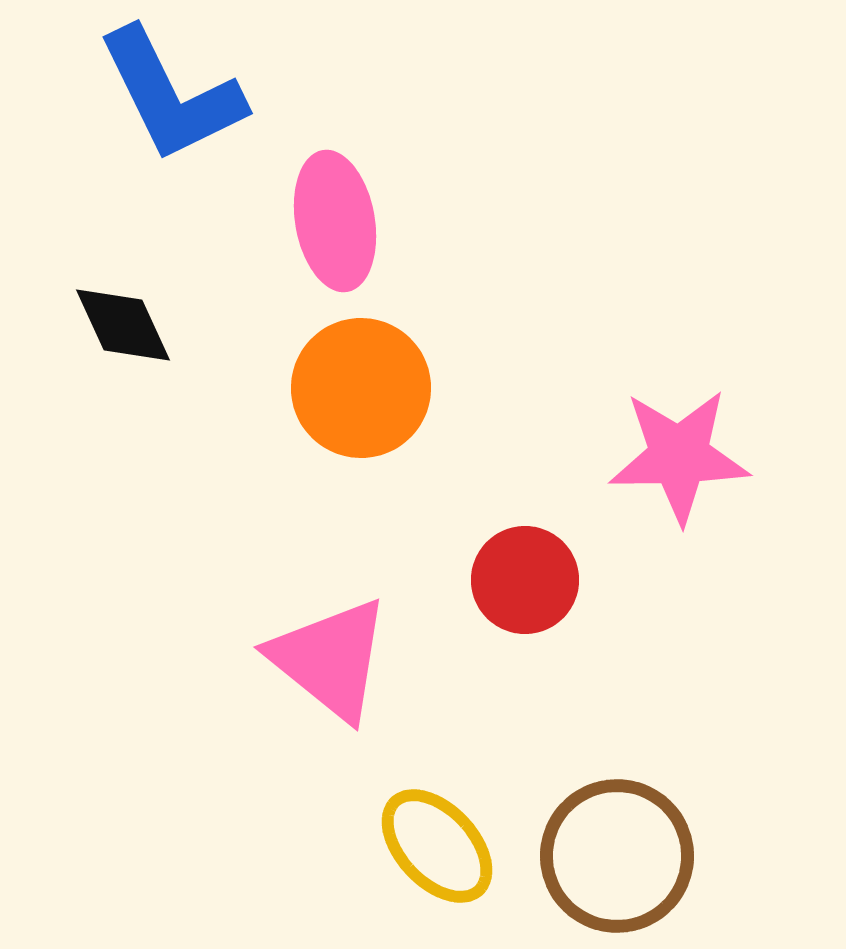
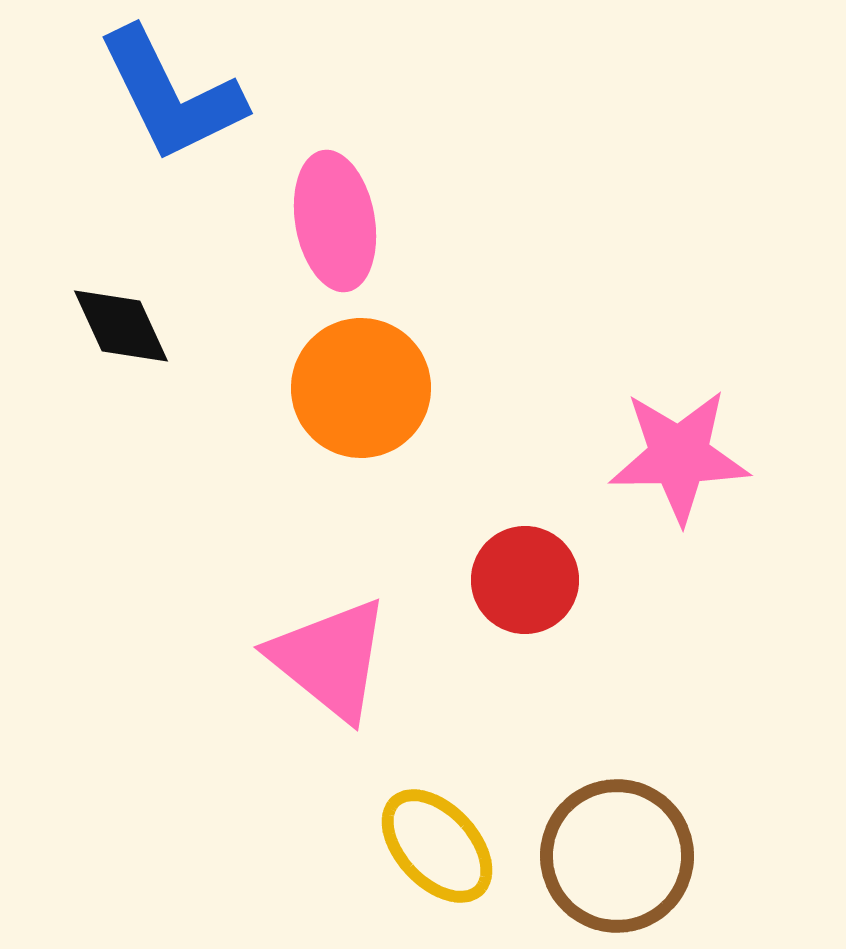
black diamond: moved 2 px left, 1 px down
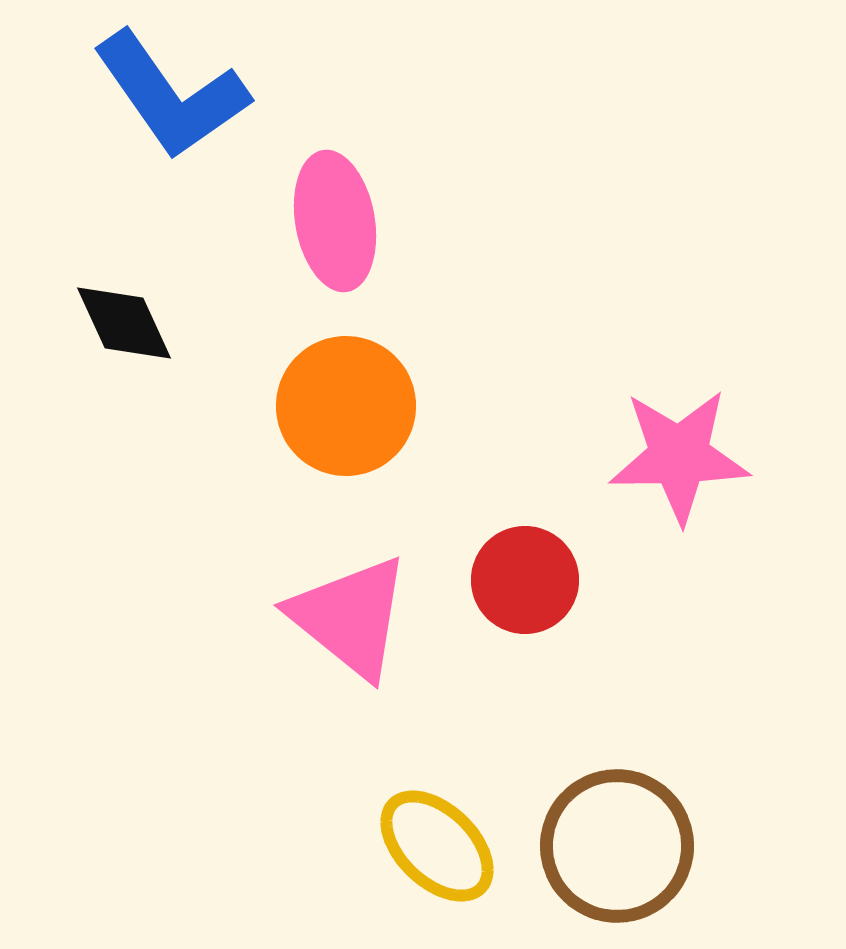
blue L-shape: rotated 9 degrees counterclockwise
black diamond: moved 3 px right, 3 px up
orange circle: moved 15 px left, 18 px down
pink triangle: moved 20 px right, 42 px up
yellow ellipse: rotated 3 degrees counterclockwise
brown circle: moved 10 px up
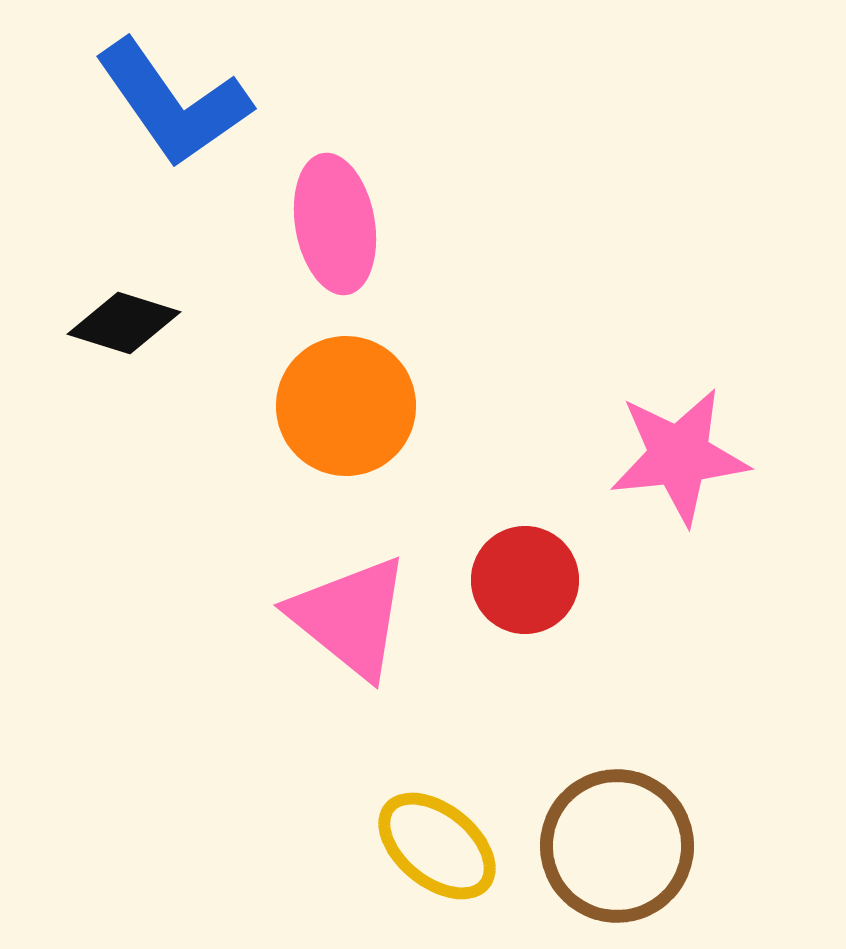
blue L-shape: moved 2 px right, 8 px down
pink ellipse: moved 3 px down
black diamond: rotated 48 degrees counterclockwise
pink star: rotated 5 degrees counterclockwise
yellow ellipse: rotated 5 degrees counterclockwise
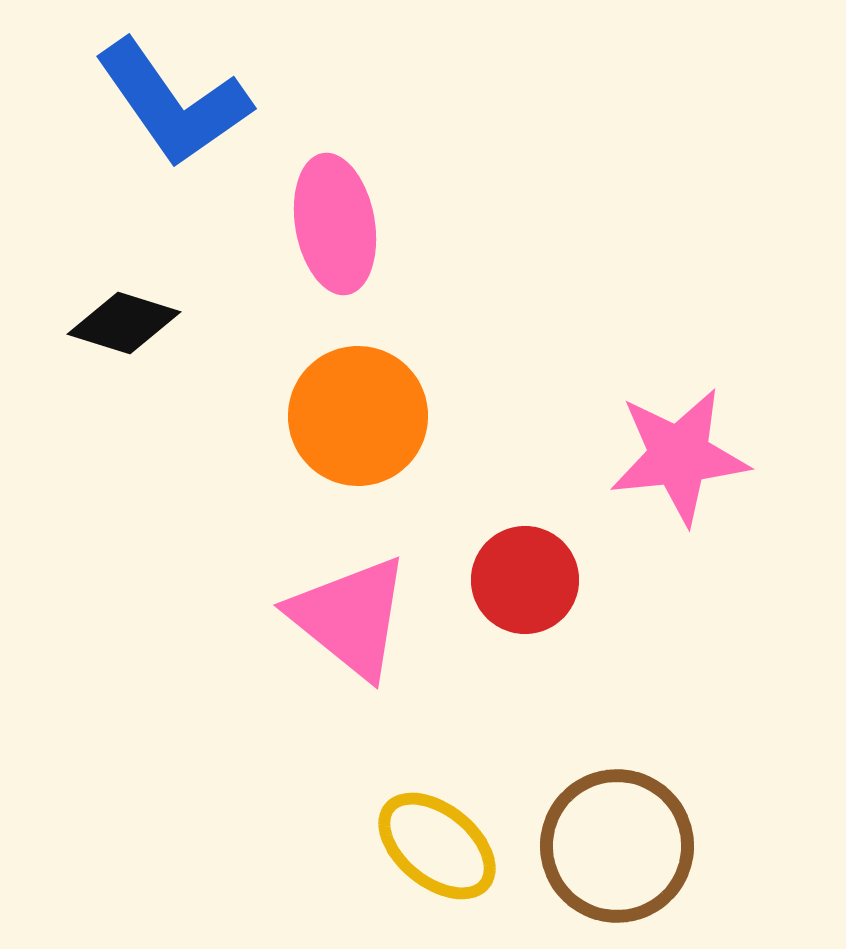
orange circle: moved 12 px right, 10 px down
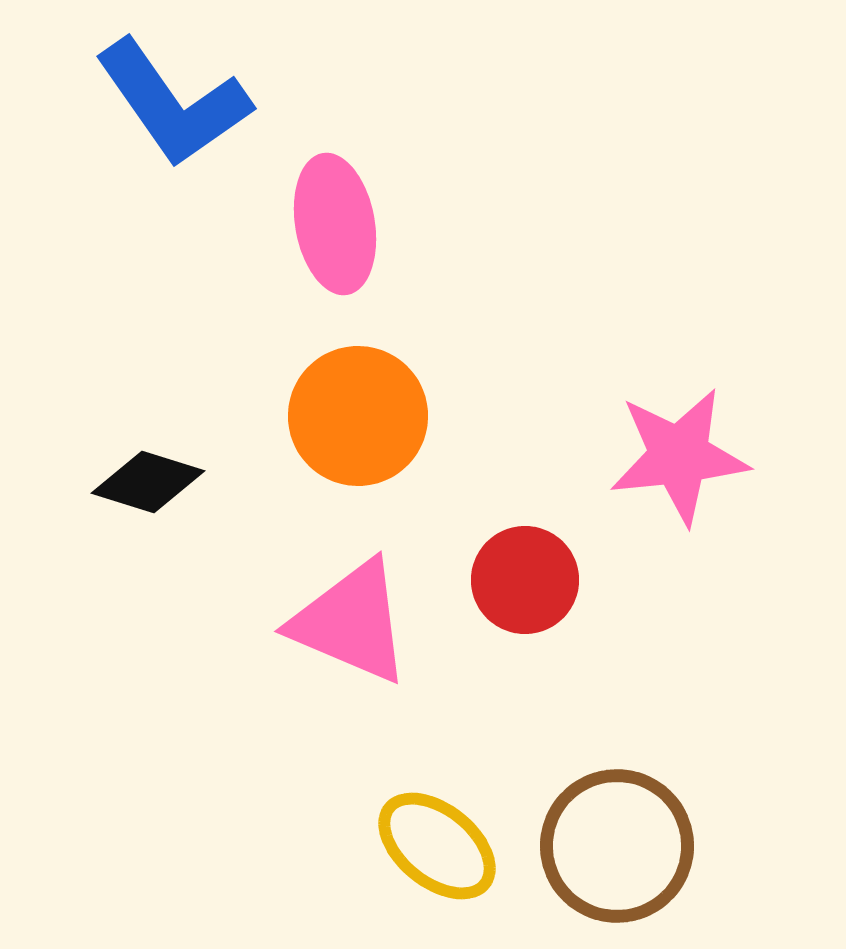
black diamond: moved 24 px right, 159 px down
pink triangle: moved 1 px right, 5 px down; rotated 16 degrees counterclockwise
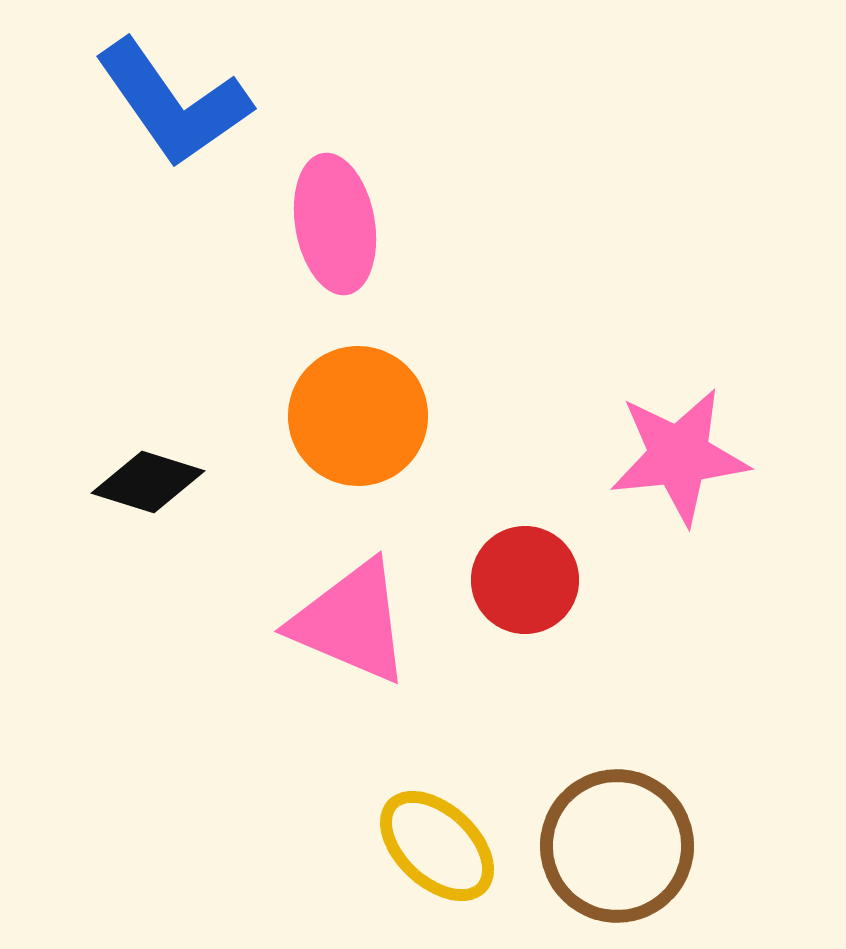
yellow ellipse: rotated 4 degrees clockwise
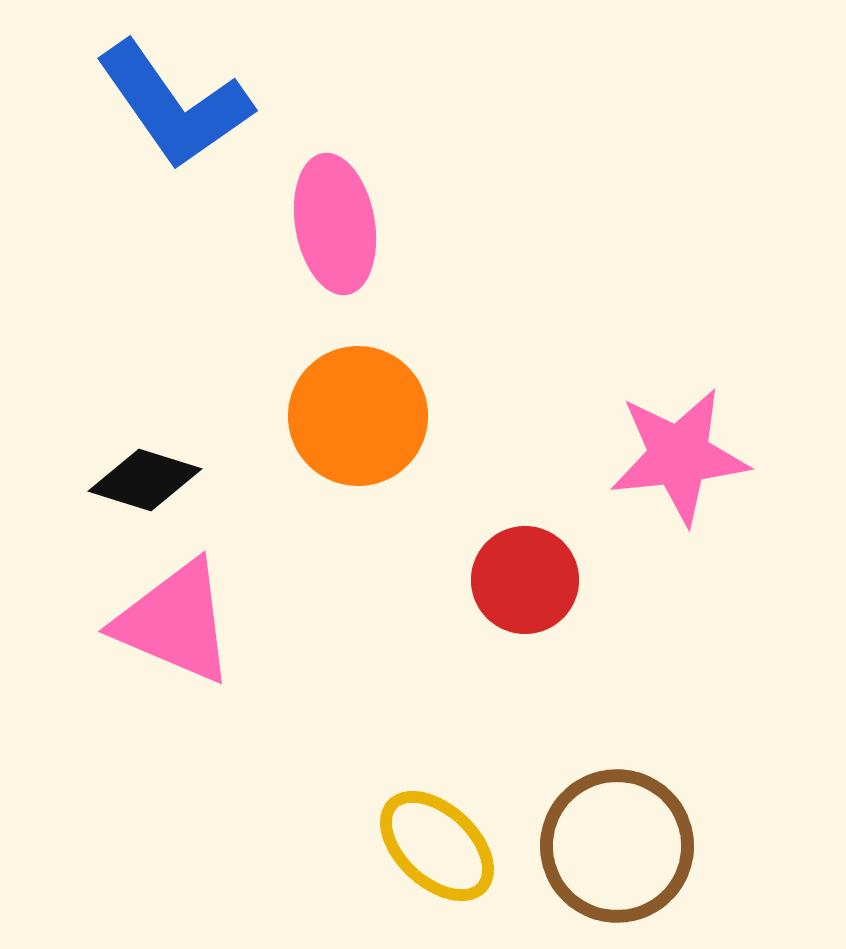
blue L-shape: moved 1 px right, 2 px down
black diamond: moved 3 px left, 2 px up
pink triangle: moved 176 px left
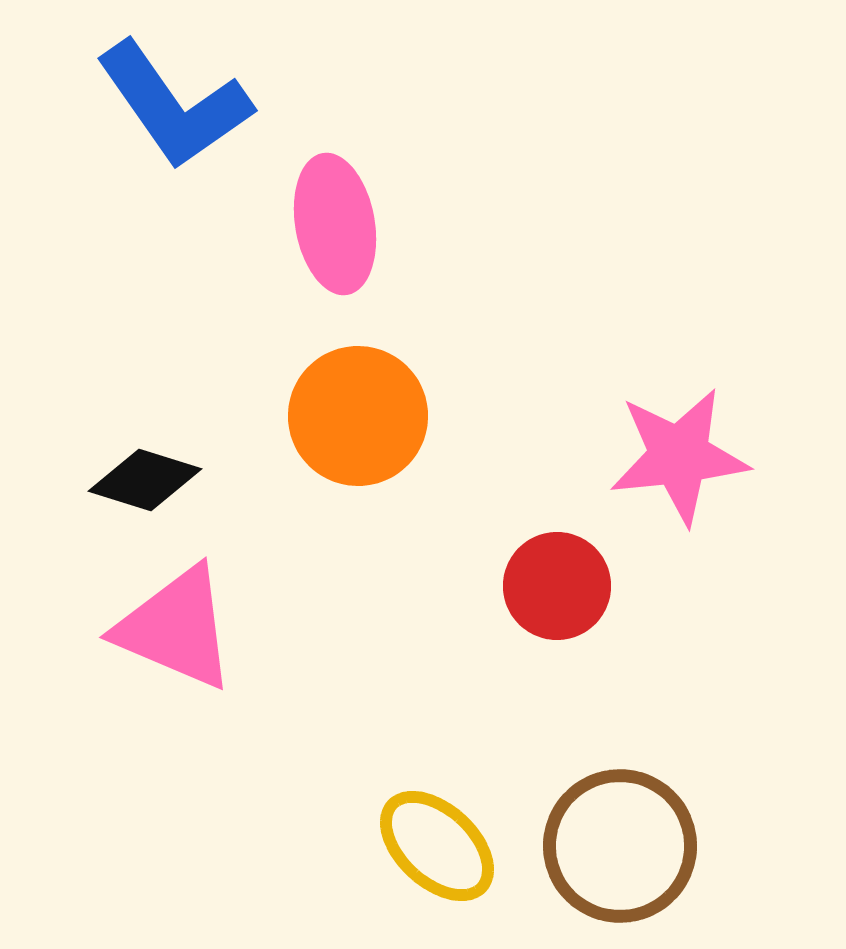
red circle: moved 32 px right, 6 px down
pink triangle: moved 1 px right, 6 px down
brown circle: moved 3 px right
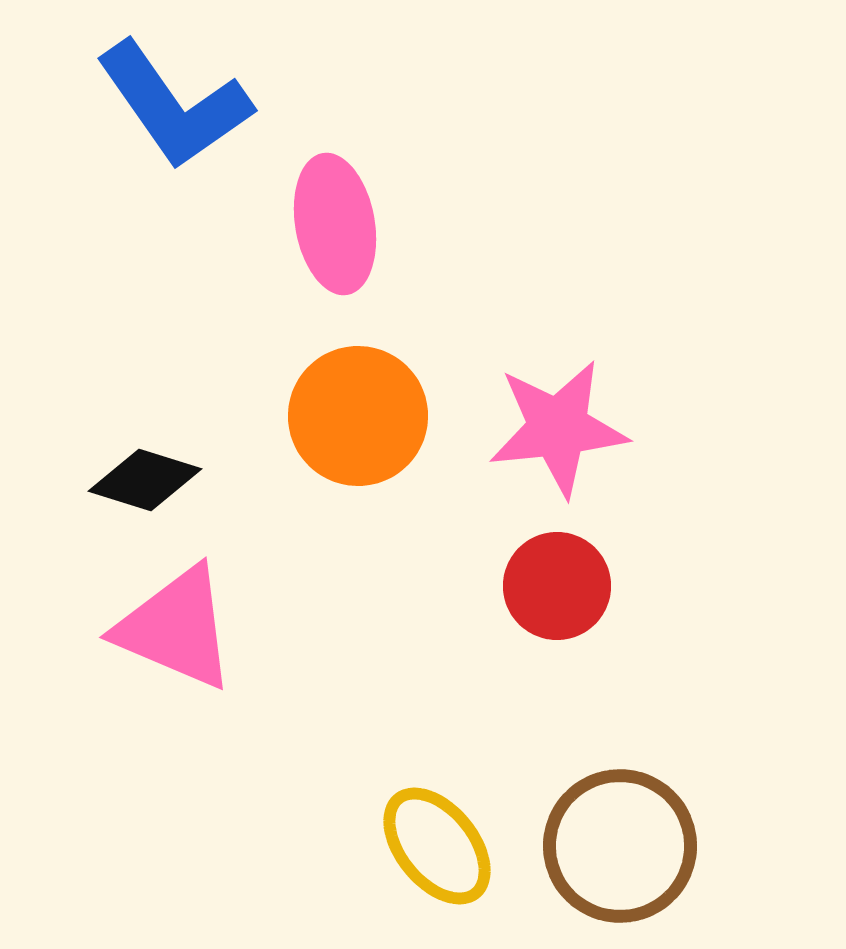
pink star: moved 121 px left, 28 px up
yellow ellipse: rotated 8 degrees clockwise
